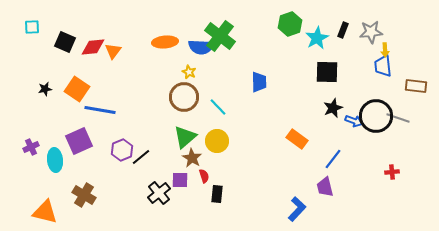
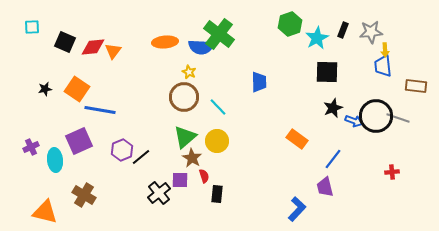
green cross at (220, 36): moved 1 px left, 2 px up
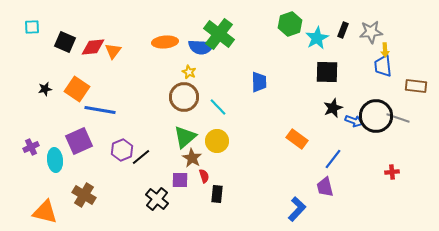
black cross at (159, 193): moved 2 px left, 6 px down; rotated 10 degrees counterclockwise
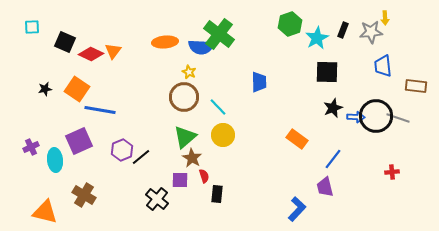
red diamond at (93, 47): moved 2 px left, 7 px down; rotated 30 degrees clockwise
yellow arrow at (385, 50): moved 32 px up
blue arrow at (354, 121): moved 2 px right, 4 px up; rotated 18 degrees counterclockwise
yellow circle at (217, 141): moved 6 px right, 6 px up
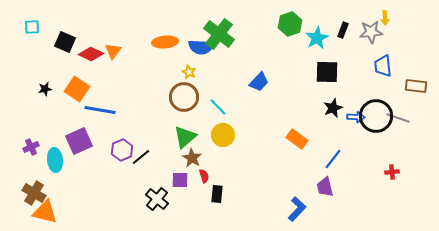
blue trapezoid at (259, 82): rotated 45 degrees clockwise
brown cross at (84, 195): moved 50 px left, 2 px up
